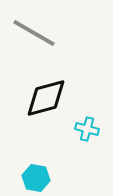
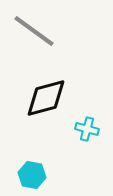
gray line: moved 2 px up; rotated 6 degrees clockwise
cyan hexagon: moved 4 px left, 3 px up
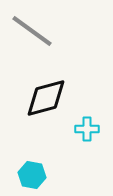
gray line: moved 2 px left
cyan cross: rotated 15 degrees counterclockwise
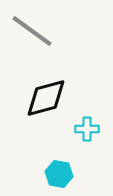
cyan hexagon: moved 27 px right, 1 px up
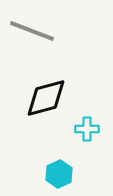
gray line: rotated 15 degrees counterclockwise
cyan hexagon: rotated 24 degrees clockwise
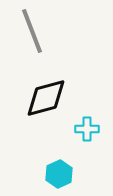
gray line: rotated 48 degrees clockwise
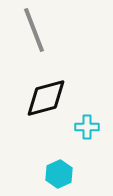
gray line: moved 2 px right, 1 px up
cyan cross: moved 2 px up
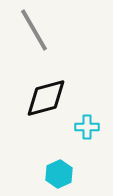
gray line: rotated 9 degrees counterclockwise
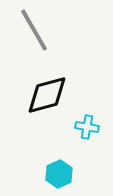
black diamond: moved 1 px right, 3 px up
cyan cross: rotated 10 degrees clockwise
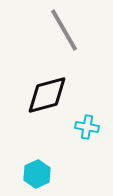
gray line: moved 30 px right
cyan hexagon: moved 22 px left
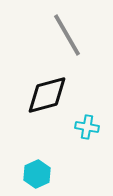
gray line: moved 3 px right, 5 px down
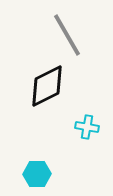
black diamond: moved 9 px up; rotated 12 degrees counterclockwise
cyan hexagon: rotated 24 degrees clockwise
